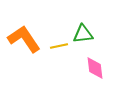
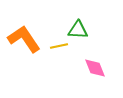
green triangle: moved 5 px left, 4 px up; rotated 10 degrees clockwise
pink diamond: rotated 15 degrees counterclockwise
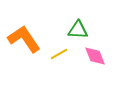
yellow line: moved 8 px down; rotated 18 degrees counterclockwise
pink diamond: moved 12 px up
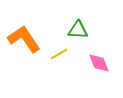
pink diamond: moved 4 px right, 7 px down
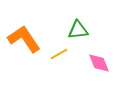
green triangle: rotated 10 degrees counterclockwise
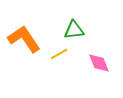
green triangle: moved 4 px left
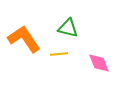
green triangle: moved 6 px left, 2 px up; rotated 20 degrees clockwise
yellow line: rotated 24 degrees clockwise
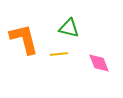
green triangle: moved 1 px right
orange L-shape: rotated 20 degrees clockwise
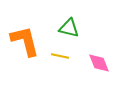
orange L-shape: moved 1 px right, 2 px down
yellow line: moved 1 px right, 2 px down; rotated 18 degrees clockwise
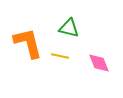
orange L-shape: moved 3 px right, 2 px down
